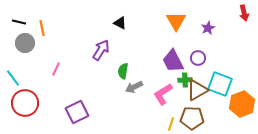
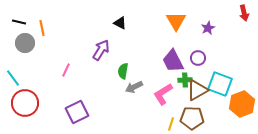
pink line: moved 10 px right, 1 px down
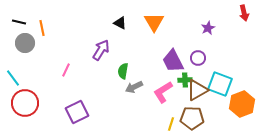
orange triangle: moved 22 px left, 1 px down
pink L-shape: moved 2 px up
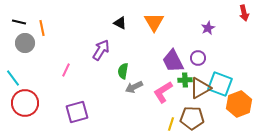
brown triangle: moved 3 px right, 2 px up
orange hexagon: moved 3 px left
purple square: rotated 10 degrees clockwise
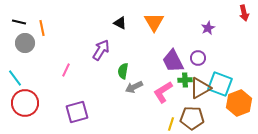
cyan line: moved 2 px right
orange hexagon: moved 1 px up
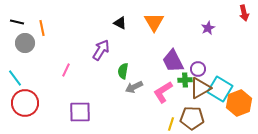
black line: moved 2 px left
purple circle: moved 11 px down
cyan square: moved 5 px down; rotated 10 degrees clockwise
purple square: moved 3 px right; rotated 15 degrees clockwise
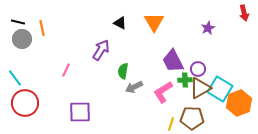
black line: moved 1 px right
gray circle: moved 3 px left, 4 px up
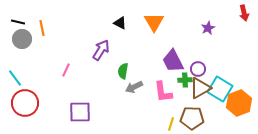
pink L-shape: rotated 65 degrees counterclockwise
